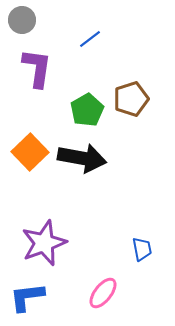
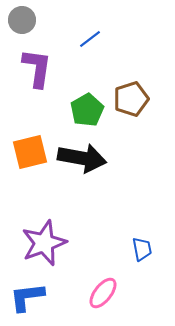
orange square: rotated 30 degrees clockwise
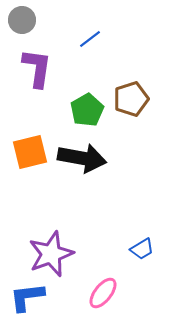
purple star: moved 7 px right, 11 px down
blue trapezoid: rotated 70 degrees clockwise
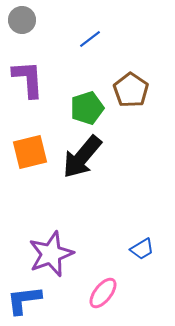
purple L-shape: moved 9 px left, 11 px down; rotated 12 degrees counterclockwise
brown pentagon: moved 9 px up; rotated 20 degrees counterclockwise
green pentagon: moved 2 px up; rotated 12 degrees clockwise
black arrow: moved 1 px up; rotated 120 degrees clockwise
blue L-shape: moved 3 px left, 3 px down
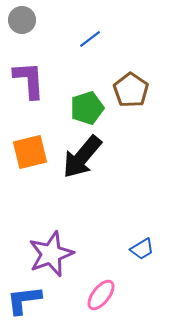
purple L-shape: moved 1 px right, 1 px down
pink ellipse: moved 2 px left, 2 px down
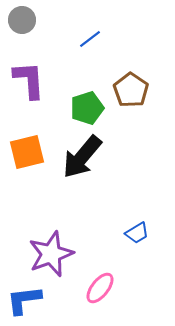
orange square: moved 3 px left
blue trapezoid: moved 5 px left, 16 px up
pink ellipse: moved 1 px left, 7 px up
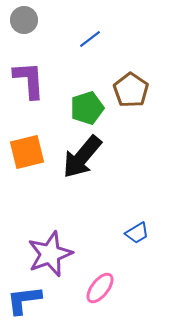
gray circle: moved 2 px right
purple star: moved 1 px left
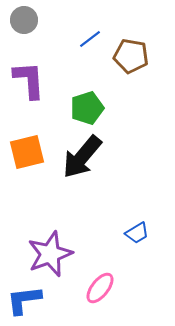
brown pentagon: moved 34 px up; rotated 24 degrees counterclockwise
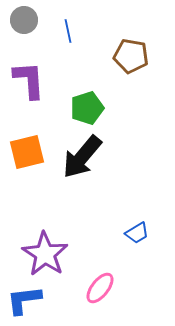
blue line: moved 22 px left, 8 px up; rotated 65 degrees counterclockwise
purple star: moved 5 px left; rotated 18 degrees counterclockwise
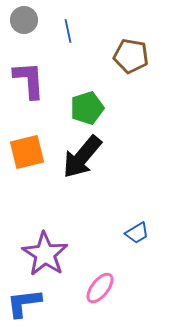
blue L-shape: moved 3 px down
